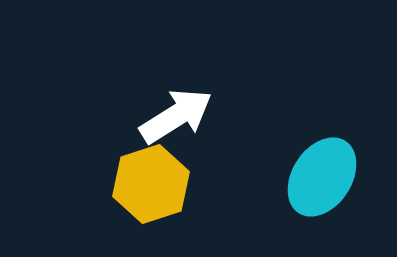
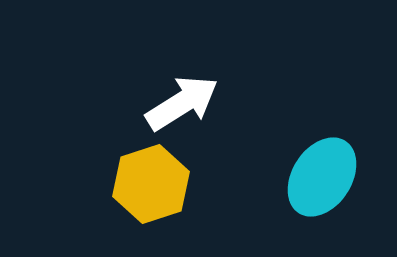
white arrow: moved 6 px right, 13 px up
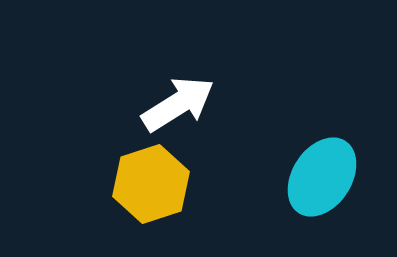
white arrow: moved 4 px left, 1 px down
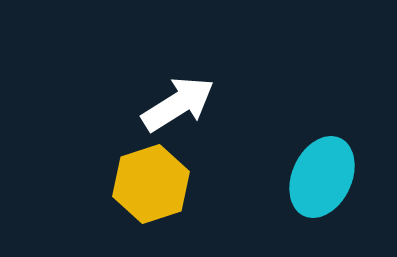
cyan ellipse: rotated 8 degrees counterclockwise
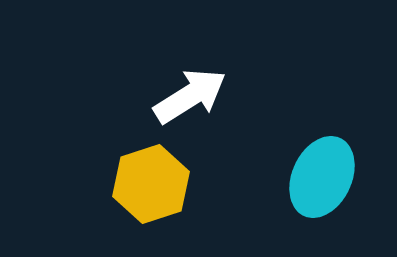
white arrow: moved 12 px right, 8 px up
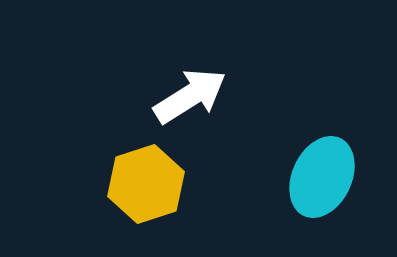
yellow hexagon: moved 5 px left
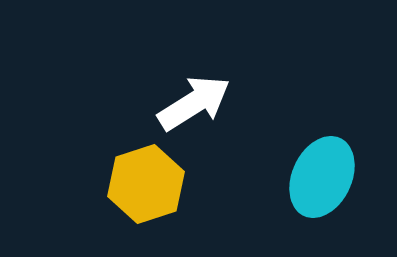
white arrow: moved 4 px right, 7 px down
